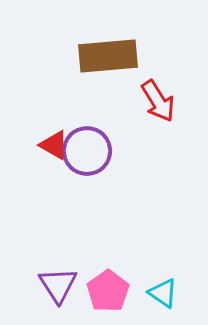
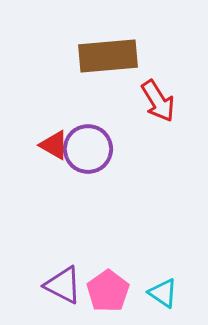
purple circle: moved 1 px right, 2 px up
purple triangle: moved 5 px right; rotated 30 degrees counterclockwise
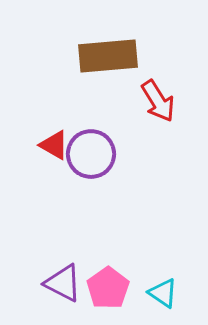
purple circle: moved 3 px right, 5 px down
purple triangle: moved 2 px up
pink pentagon: moved 3 px up
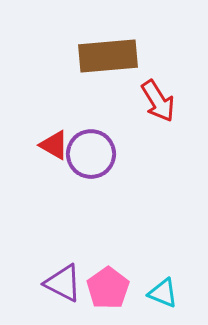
cyan triangle: rotated 12 degrees counterclockwise
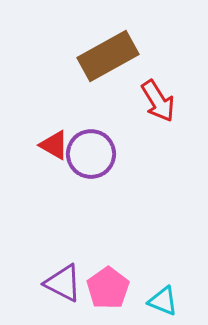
brown rectangle: rotated 24 degrees counterclockwise
cyan triangle: moved 8 px down
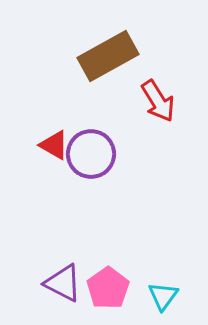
cyan triangle: moved 5 px up; rotated 44 degrees clockwise
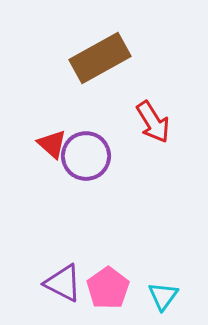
brown rectangle: moved 8 px left, 2 px down
red arrow: moved 5 px left, 21 px down
red triangle: moved 2 px left, 1 px up; rotated 12 degrees clockwise
purple circle: moved 5 px left, 2 px down
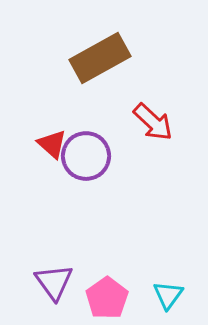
red arrow: rotated 15 degrees counterclockwise
purple triangle: moved 9 px left, 1 px up; rotated 27 degrees clockwise
pink pentagon: moved 1 px left, 10 px down
cyan triangle: moved 5 px right, 1 px up
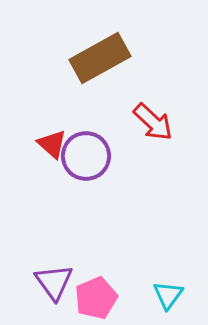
pink pentagon: moved 11 px left; rotated 12 degrees clockwise
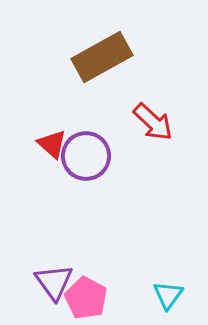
brown rectangle: moved 2 px right, 1 px up
pink pentagon: moved 10 px left; rotated 21 degrees counterclockwise
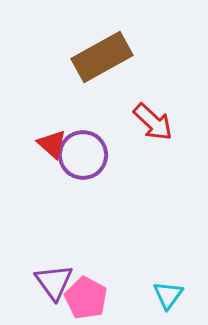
purple circle: moved 3 px left, 1 px up
